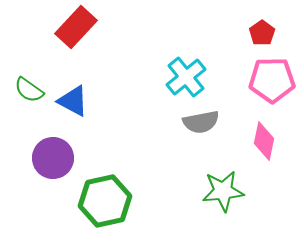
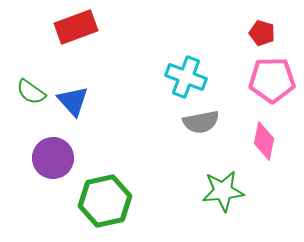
red rectangle: rotated 27 degrees clockwise
red pentagon: rotated 20 degrees counterclockwise
cyan cross: rotated 30 degrees counterclockwise
green semicircle: moved 2 px right, 2 px down
blue triangle: rotated 20 degrees clockwise
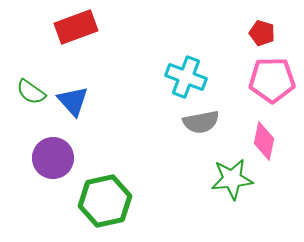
green star: moved 9 px right, 12 px up
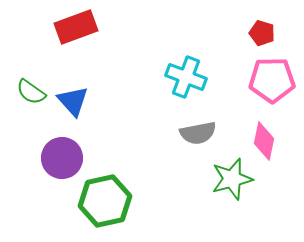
gray semicircle: moved 3 px left, 11 px down
purple circle: moved 9 px right
green star: rotated 9 degrees counterclockwise
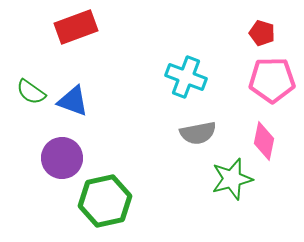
blue triangle: rotated 28 degrees counterclockwise
